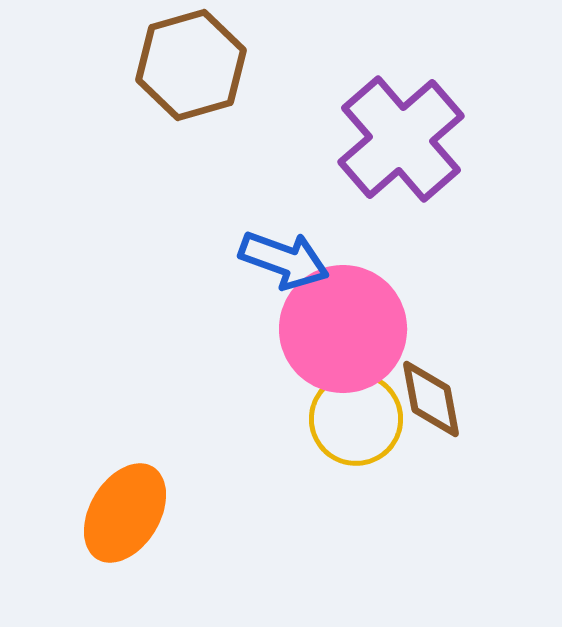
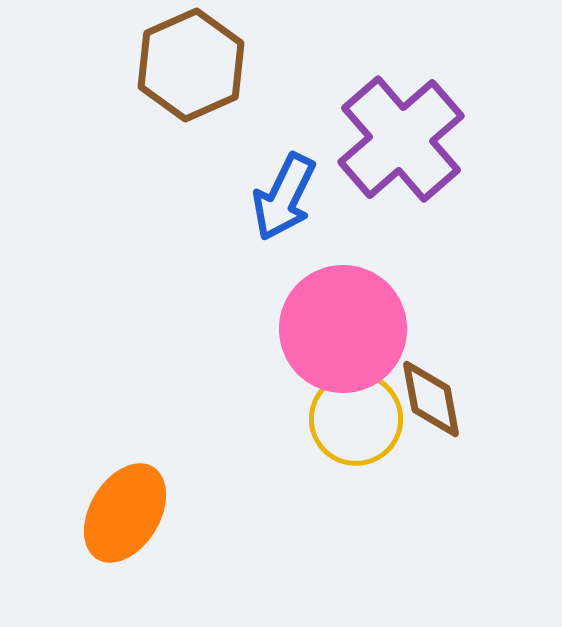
brown hexagon: rotated 8 degrees counterclockwise
blue arrow: moved 63 px up; rotated 96 degrees clockwise
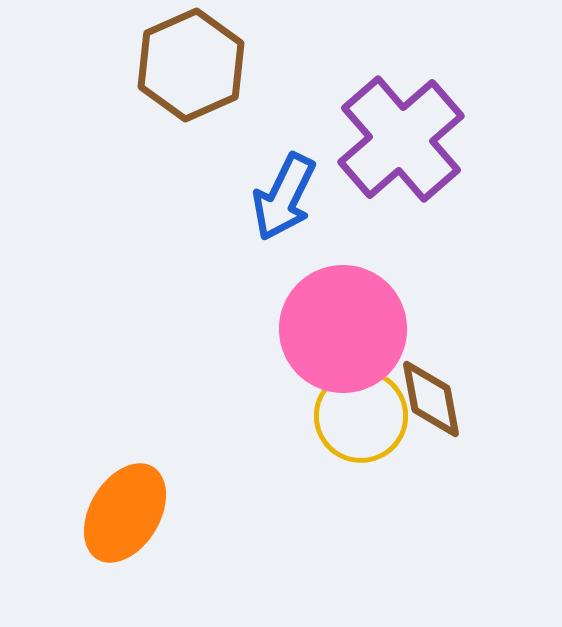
yellow circle: moved 5 px right, 3 px up
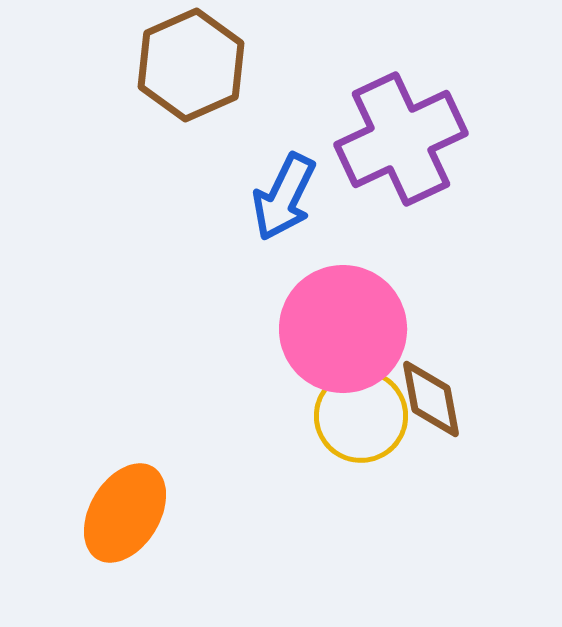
purple cross: rotated 16 degrees clockwise
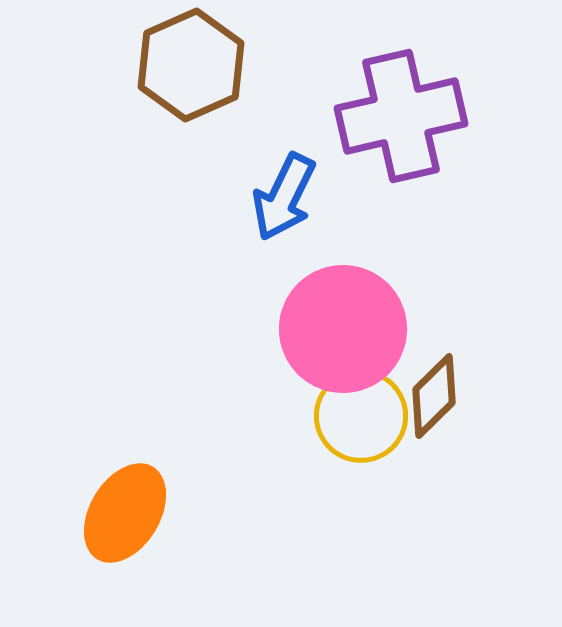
purple cross: moved 23 px up; rotated 12 degrees clockwise
brown diamond: moved 3 px right, 3 px up; rotated 56 degrees clockwise
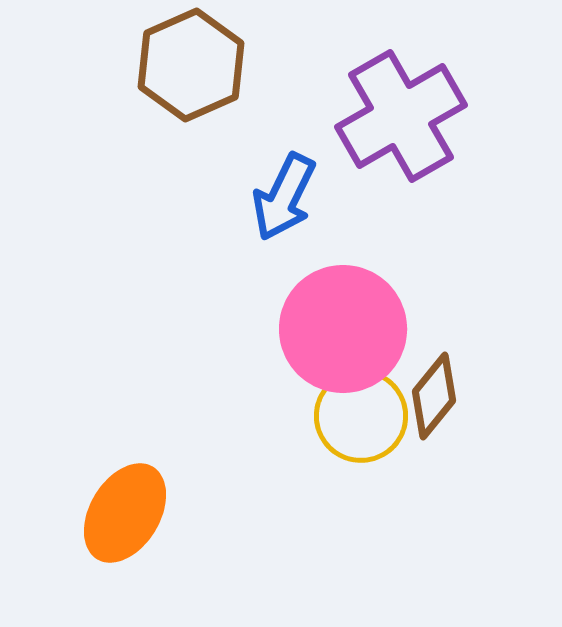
purple cross: rotated 17 degrees counterclockwise
brown diamond: rotated 6 degrees counterclockwise
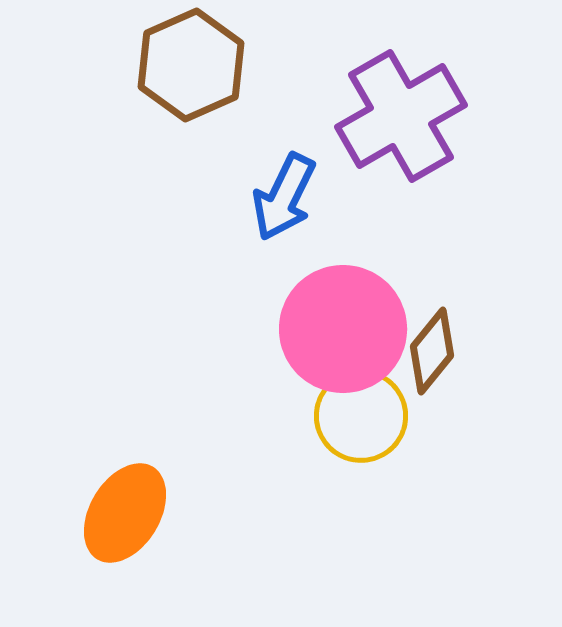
brown diamond: moved 2 px left, 45 px up
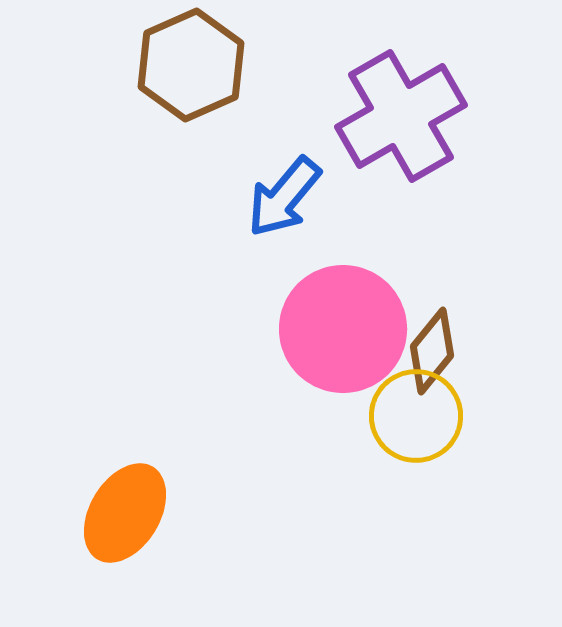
blue arrow: rotated 14 degrees clockwise
yellow circle: moved 55 px right
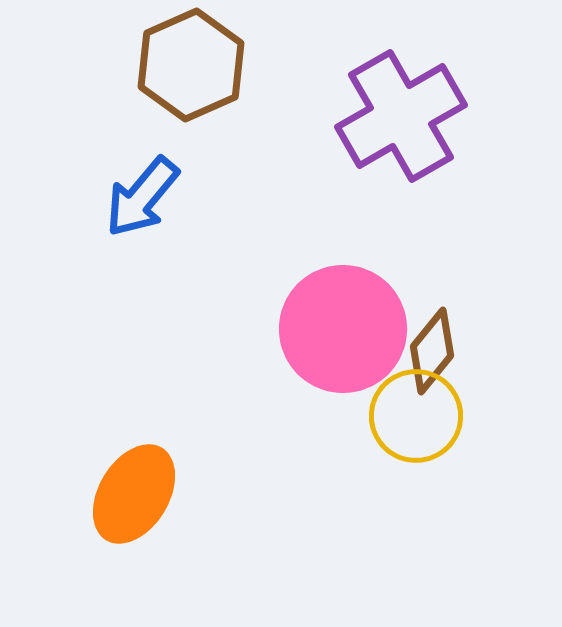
blue arrow: moved 142 px left
orange ellipse: moved 9 px right, 19 px up
